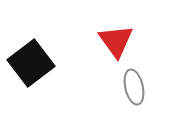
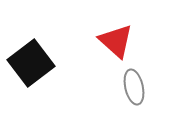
red triangle: rotated 12 degrees counterclockwise
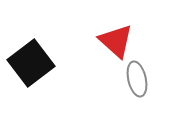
gray ellipse: moved 3 px right, 8 px up
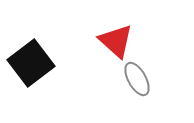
gray ellipse: rotated 16 degrees counterclockwise
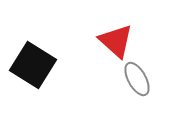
black square: moved 2 px right, 2 px down; rotated 21 degrees counterclockwise
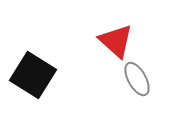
black square: moved 10 px down
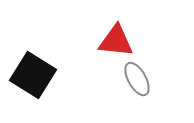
red triangle: rotated 36 degrees counterclockwise
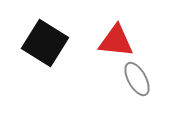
black square: moved 12 px right, 32 px up
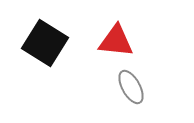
gray ellipse: moved 6 px left, 8 px down
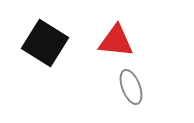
gray ellipse: rotated 8 degrees clockwise
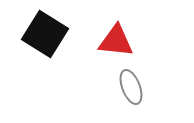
black square: moved 9 px up
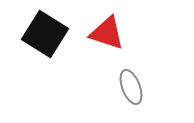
red triangle: moved 9 px left, 8 px up; rotated 12 degrees clockwise
